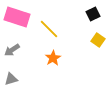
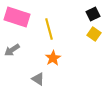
yellow line: rotated 30 degrees clockwise
yellow square: moved 4 px left, 6 px up
gray triangle: moved 27 px right; rotated 48 degrees clockwise
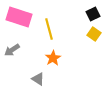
pink rectangle: moved 2 px right
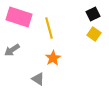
yellow line: moved 1 px up
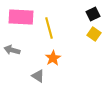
pink rectangle: moved 2 px right; rotated 15 degrees counterclockwise
gray arrow: rotated 49 degrees clockwise
gray triangle: moved 3 px up
